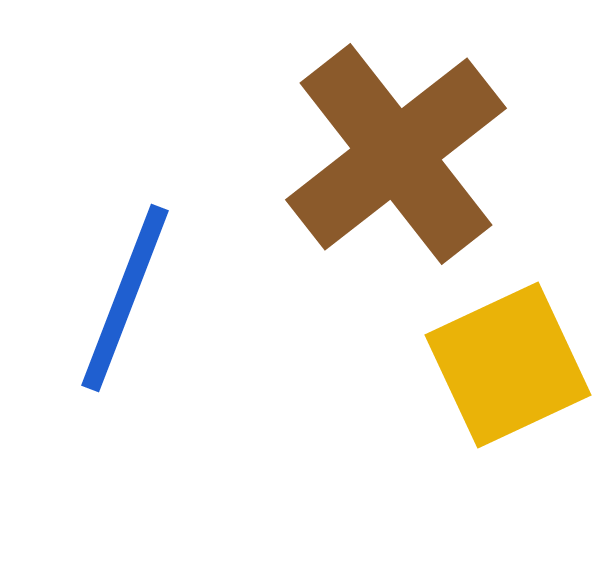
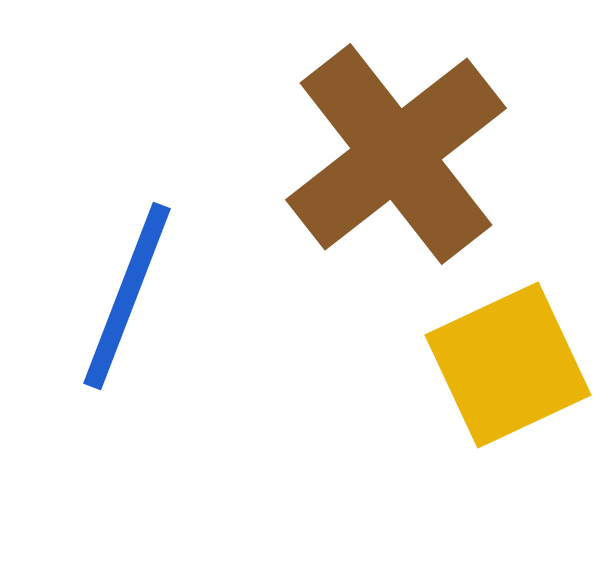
blue line: moved 2 px right, 2 px up
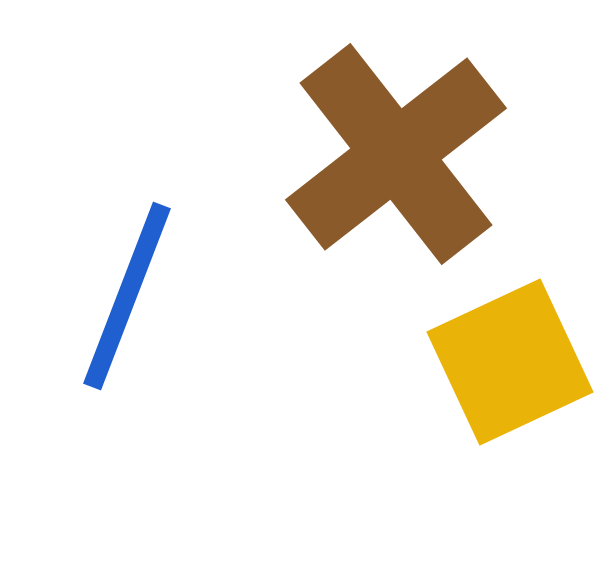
yellow square: moved 2 px right, 3 px up
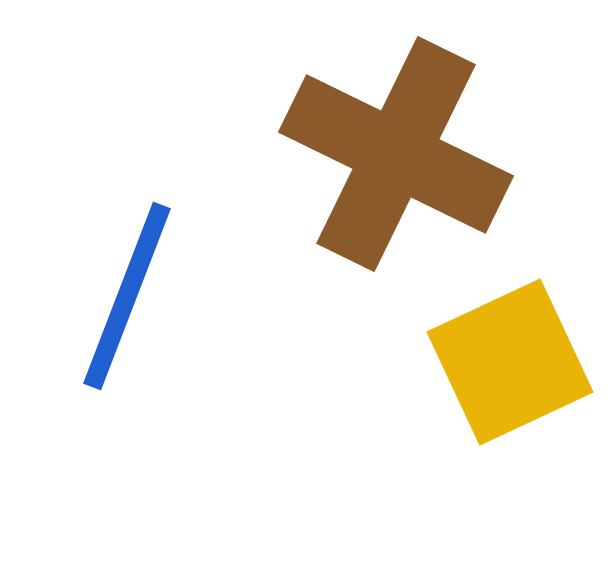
brown cross: rotated 26 degrees counterclockwise
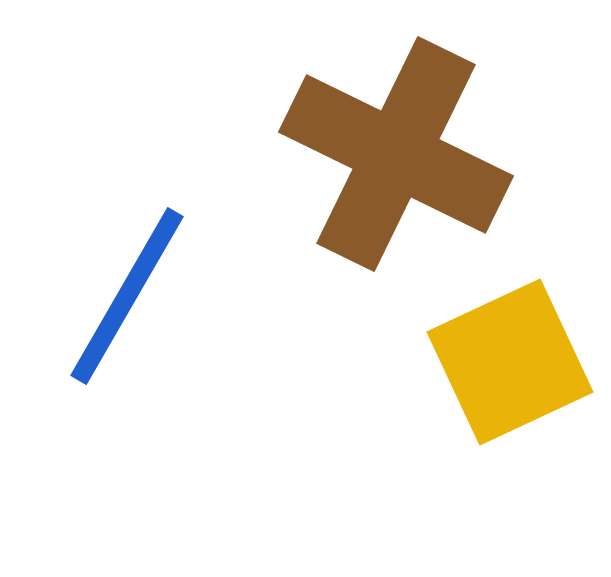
blue line: rotated 9 degrees clockwise
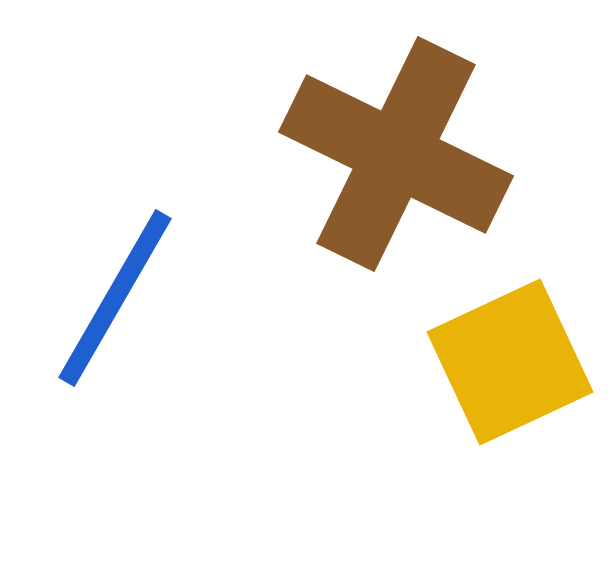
blue line: moved 12 px left, 2 px down
